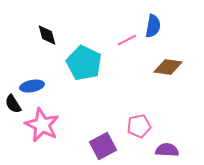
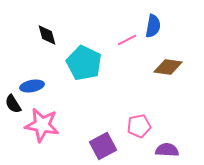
pink star: rotated 16 degrees counterclockwise
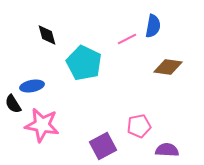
pink line: moved 1 px up
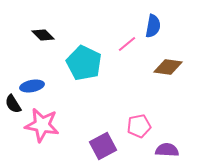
black diamond: moved 4 px left; rotated 30 degrees counterclockwise
pink line: moved 5 px down; rotated 12 degrees counterclockwise
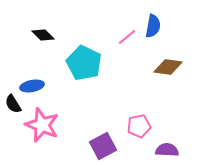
pink line: moved 7 px up
pink star: rotated 12 degrees clockwise
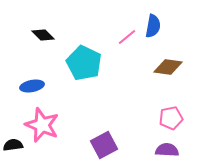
black semicircle: moved 41 px down; rotated 114 degrees clockwise
pink pentagon: moved 32 px right, 8 px up
purple square: moved 1 px right, 1 px up
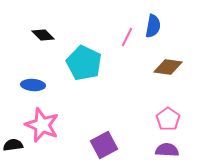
pink line: rotated 24 degrees counterclockwise
blue ellipse: moved 1 px right, 1 px up; rotated 15 degrees clockwise
pink pentagon: moved 3 px left, 1 px down; rotated 25 degrees counterclockwise
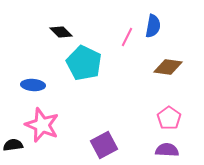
black diamond: moved 18 px right, 3 px up
pink pentagon: moved 1 px right, 1 px up
